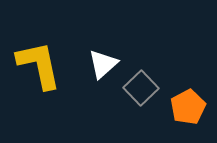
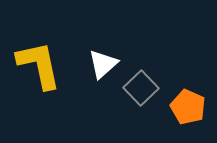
orange pentagon: rotated 20 degrees counterclockwise
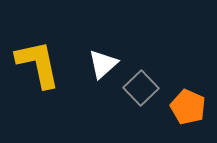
yellow L-shape: moved 1 px left, 1 px up
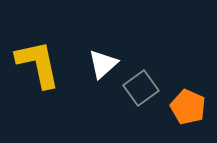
gray square: rotated 8 degrees clockwise
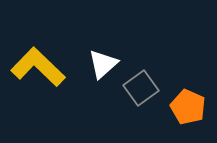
yellow L-shape: moved 3 px down; rotated 34 degrees counterclockwise
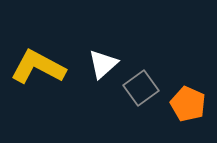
yellow L-shape: rotated 16 degrees counterclockwise
orange pentagon: moved 3 px up
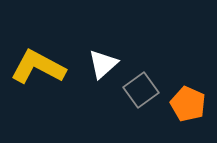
gray square: moved 2 px down
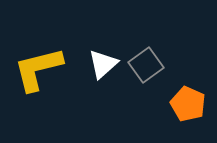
yellow L-shape: moved 2 px down; rotated 42 degrees counterclockwise
gray square: moved 5 px right, 25 px up
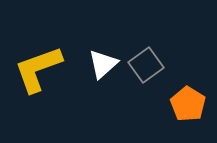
yellow L-shape: rotated 6 degrees counterclockwise
orange pentagon: rotated 8 degrees clockwise
